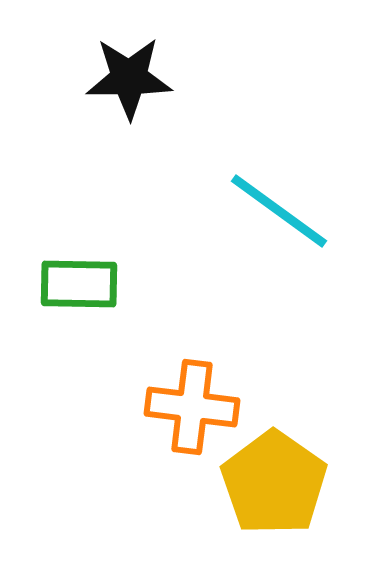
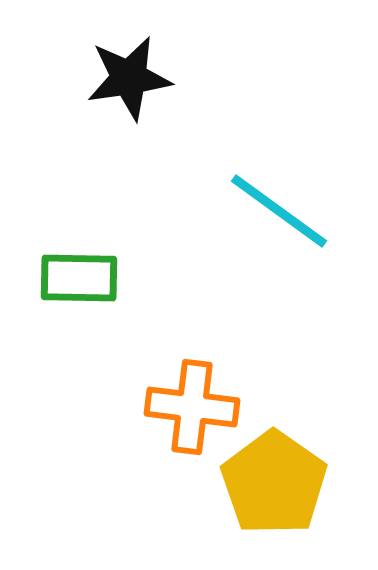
black star: rotated 8 degrees counterclockwise
green rectangle: moved 6 px up
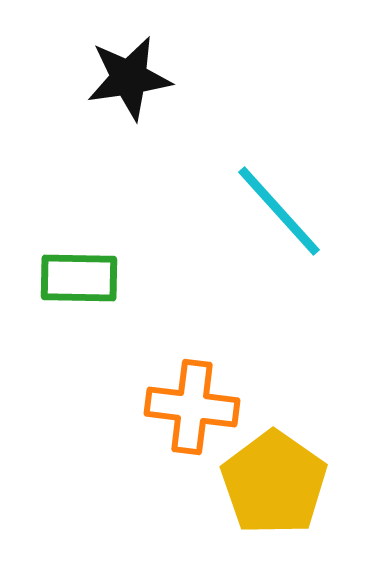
cyan line: rotated 12 degrees clockwise
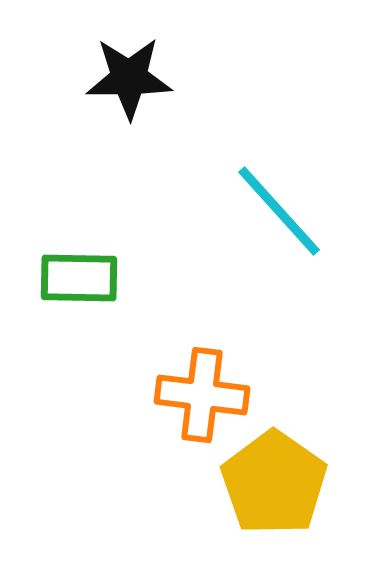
black star: rotated 8 degrees clockwise
orange cross: moved 10 px right, 12 px up
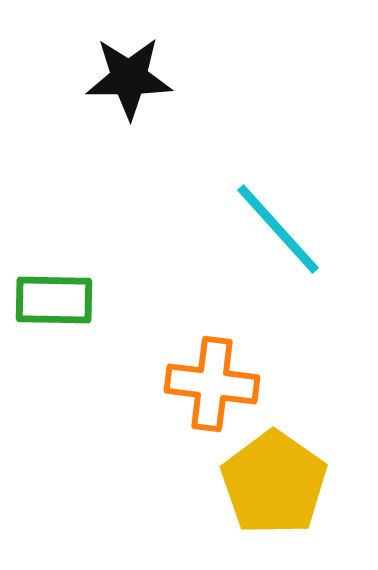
cyan line: moved 1 px left, 18 px down
green rectangle: moved 25 px left, 22 px down
orange cross: moved 10 px right, 11 px up
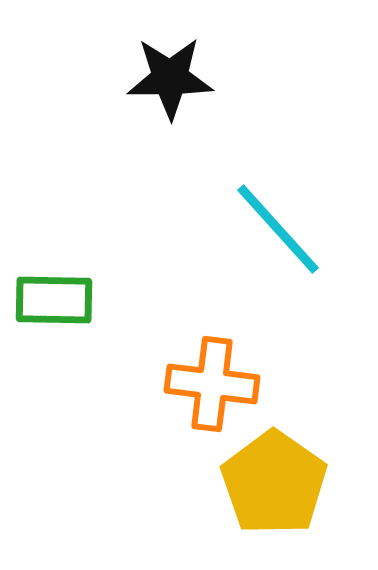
black star: moved 41 px right
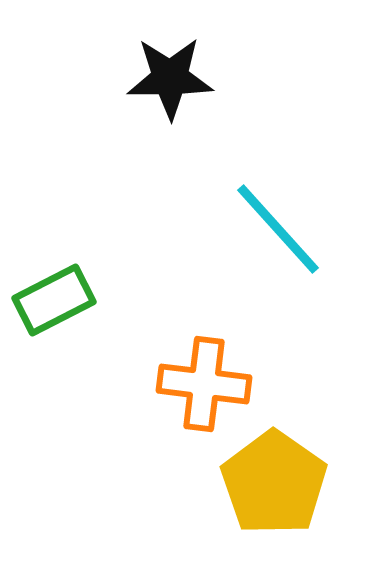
green rectangle: rotated 28 degrees counterclockwise
orange cross: moved 8 px left
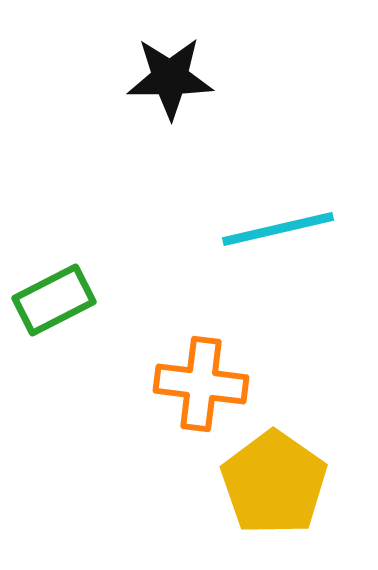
cyan line: rotated 61 degrees counterclockwise
orange cross: moved 3 px left
